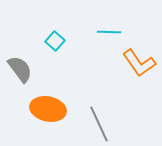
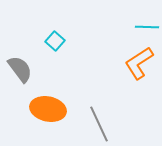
cyan line: moved 38 px right, 5 px up
orange L-shape: rotated 92 degrees clockwise
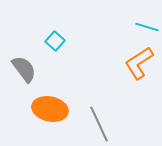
cyan line: rotated 15 degrees clockwise
gray semicircle: moved 4 px right
orange ellipse: moved 2 px right
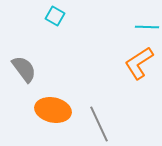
cyan line: rotated 15 degrees counterclockwise
cyan square: moved 25 px up; rotated 12 degrees counterclockwise
orange ellipse: moved 3 px right, 1 px down
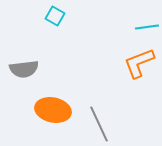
cyan line: rotated 10 degrees counterclockwise
orange L-shape: rotated 12 degrees clockwise
gray semicircle: rotated 120 degrees clockwise
